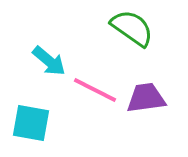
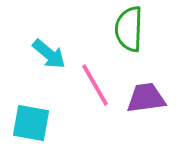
green semicircle: moved 3 px left, 1 px down; rotated 123 degrees counterclockwise
cyan arrow: moved 7 px up
pink line: moved 5 px up; rotated 33 degrees clockwise
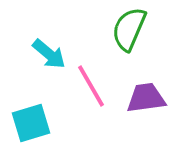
green semicircle: rotated 21 degrees clockwise
pink line: moved 4 px left, 1 px down
cyan square: rotated 27 degrees counterclockwise
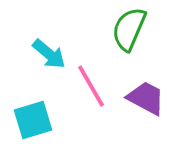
purple trapezoid: rotated 36 degrees clockwise
cyan square: moved 2 px right, 3 px up
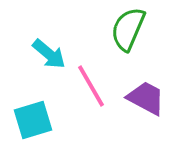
green semicircle: moved 1 px left
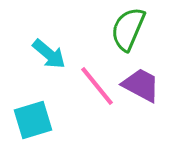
pink line: moved 6 px right; rotated 9 degrees counterclockwise
purple trapezoid: moved 5 px left, 13 px up
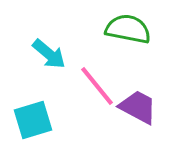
green semicircle: rotated 78 degrees clockwise
purple trapezoid: moved 3 px left, 22 px down
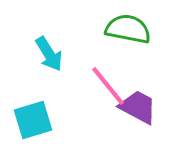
cyan arrow: rotated 18 degrees clockwise
pink line: moved 11 px right
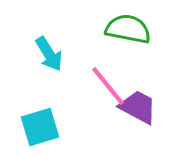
cyan square: moved 7 px right, 7 px down
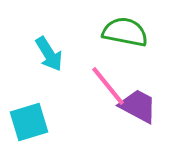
green semicircle: moved 3 px left, 3 px down
purple trapezoid: moved 1 px up
cyan square: moved 11 px left, 5 px up
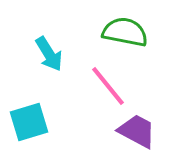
purple trapezoid: moved 1 px left, 25 px down
